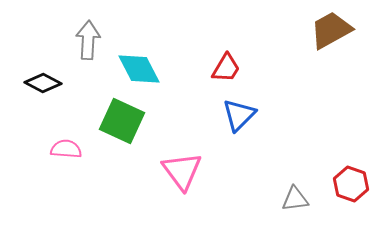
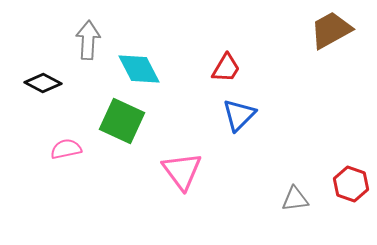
pink semicircle: rotated 16 degrees counterclockwise
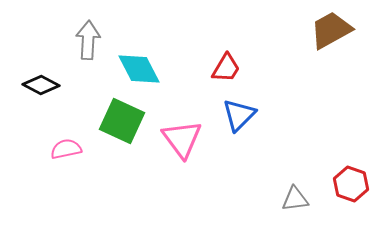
black diamond: moved 2 px left, 2 px down
pink triangle: moved 32 px up
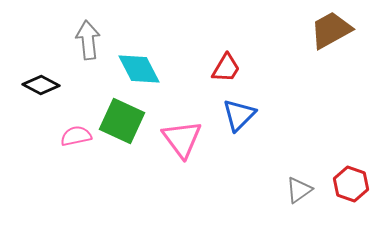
gray arrow: rotated 9 degrees counterclockwise
pink semicircle: moved 10 px right, 13 px up
gray triangle: moved 4 px right, 9 px up; rotated 28 degrees counterclockwise
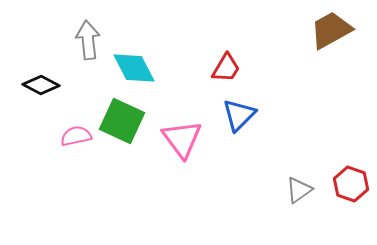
cyan diamond: moved 5 px left, 1 px up
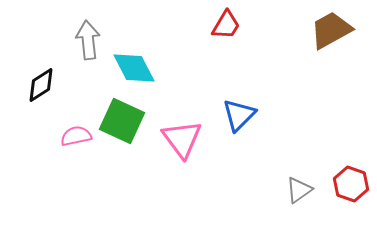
red trapezoid: moved 43 px up
black diamond: rotated 60 degrees counterclockwise
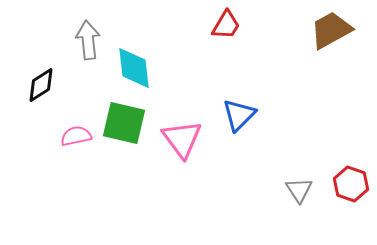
cyan diamond: rotated 21 degrees clockwise
green square: moved 2 px right, 2 px down; rotated 12 degrees counterclockwise
gray triangle: rotated 28 degrees counterclockwise
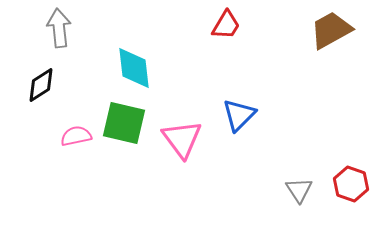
gray arrow: moved 29 px left, 12 px up
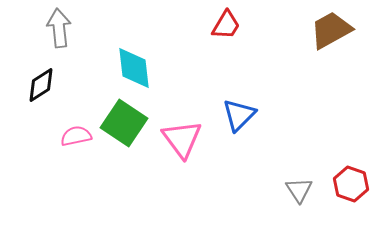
green square: rotated 21 degrees clockwise
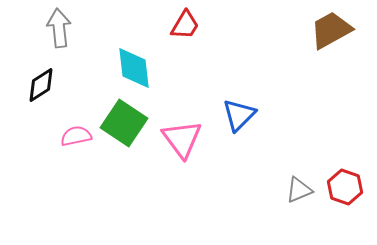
red trapezoid: moved 41 px left
red hexagon: moved 6 px left, 3 px down
gray triangle: rotated 40 degrees clockwise
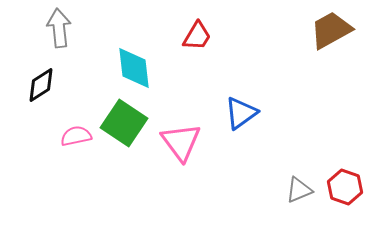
red trapezoid: moved 12 px right, 11 px down
blue triangle: moved 2 px right, 2 px up; rotated 9 degrees clockwise
pink triangle: moved 1 px left, 3 px down
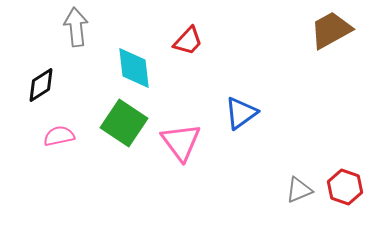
gray arrow: moved 17 px right, 1 px up
red trapezoid: moved 9 px left, 5 px down; rotated 12 degrees clockwise
pink semicircle: moved 17 px left
